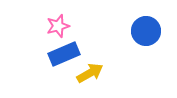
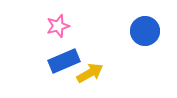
blue circle: moved 1 px left
blue rectangle: moved 7 px down
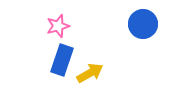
blue circle: moved 2 px left, 7 px up
blue rectangle: moved 2 px left, 1 px up; rotated 48 degrees counterclockwise
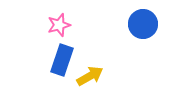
pink star: moved 1 px right, 1 px up
yellow arrow: moved 3 px down
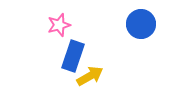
blue circle: moved 2 px left
blue rectangle: moved 11 px right, 4 px up
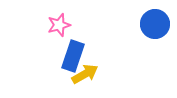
blue circle: moved 14 px right
yellow arrow: moved 5 px left, 2 px up
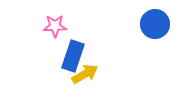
pink star: moved 4 px left, 1 px down; rotated 15 degrees clockwise
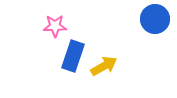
blue circle: moved 5 px up
yellow arrow: moved 19 px right, 8 px up
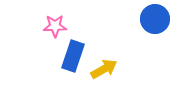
yellow arrow: moved 3 px down
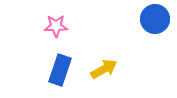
pink star: moved 1 px right
blue rectangle: moved 13 px left, 14 px down
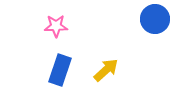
yellow arrow: moved 2 px right, 1 px down; rotated 12 degrees counterclockwise
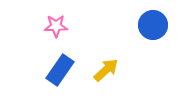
blue circle: moved 2 px left, 6 px down
blue rectangle: rotated 16 degrees clockwise
